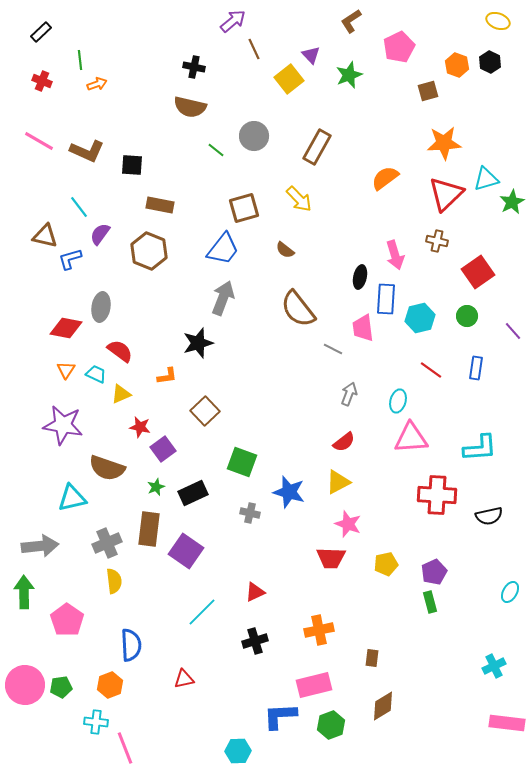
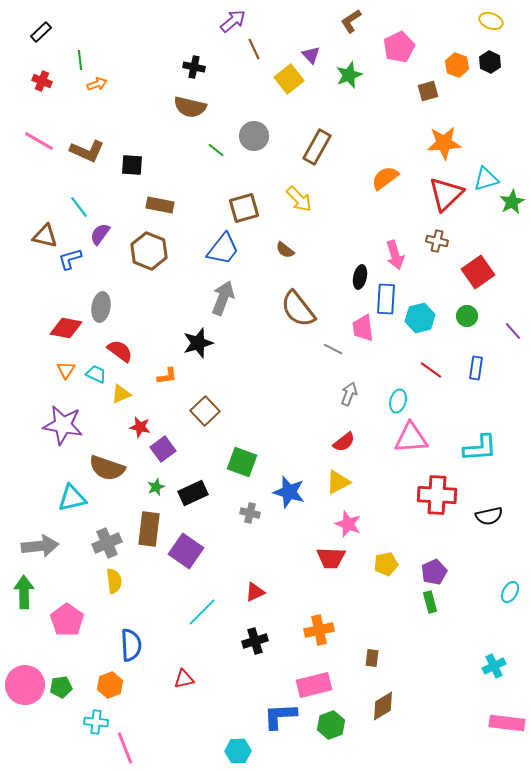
yellow ellipse at (498, 21): moved 7 px left
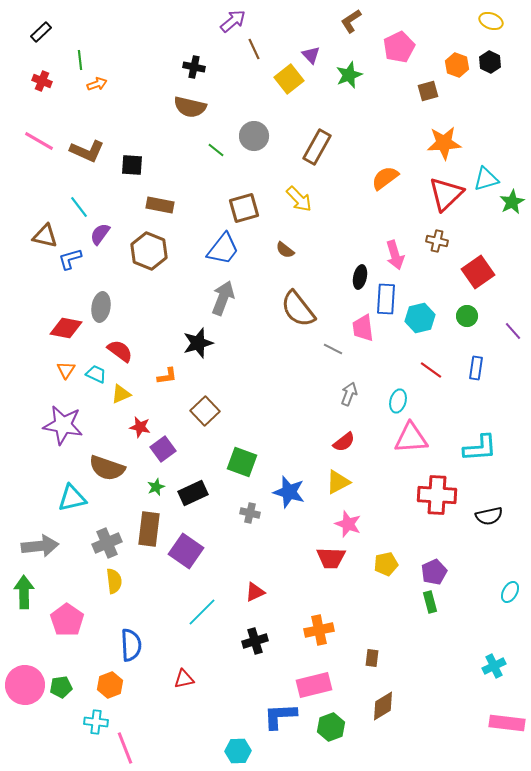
green hexagon at (331, 725): moved 2 px down
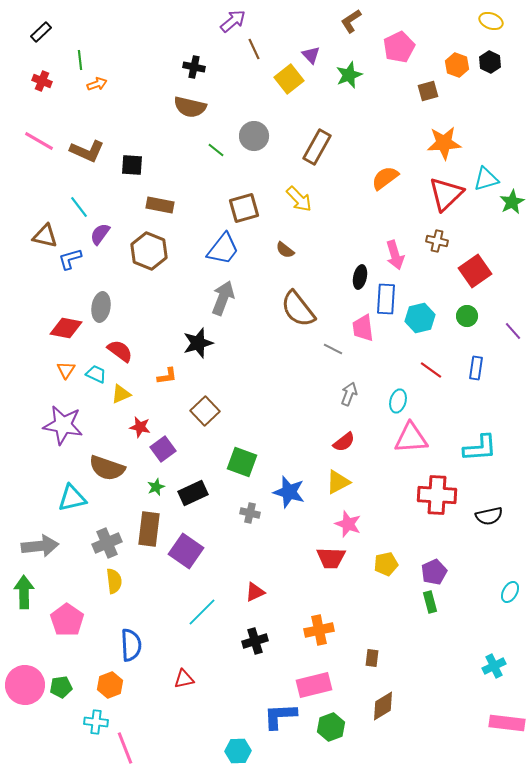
red square at (478, 272): moved 3 px left, 1 px up
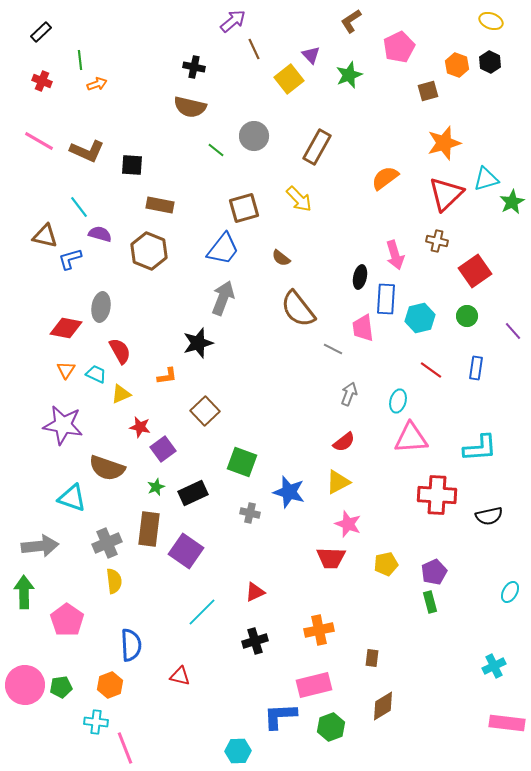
orange star at (444, 143): rotated 12 degrees counterclockwise
purple semicircle at (100, 234): rotated 70 degrees clockwise
brown semicircle at (285, 250): moved 4 px left, 8 px down
red semicircle at (120, 351): rotated 24 degrees clockwise
cyan triangle at (72, 498): rotated 32 degrees clockwise
red triangle at (184, 679): moved 4 px left, 3 px up; rotated 25 degrees clockwise
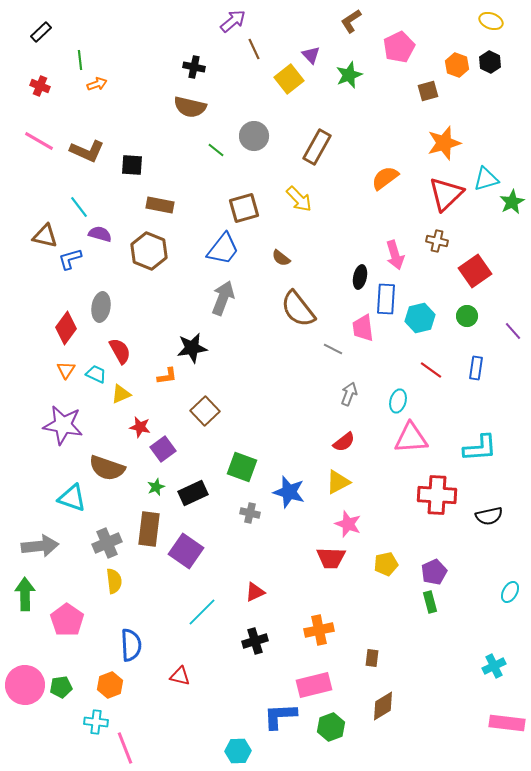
red cross at (42, 81): moved 2 px left, 5 px down
red diamond at (66, 328): rotated 64 degrees counterclockwise
black star at (198, 343): moved 6 px left, 5 px down; rotated 8 degrees clockwise
green square at (242, 462): moved 5 px down
green arrow at (24, 592): moved 1 px right, 2 px down
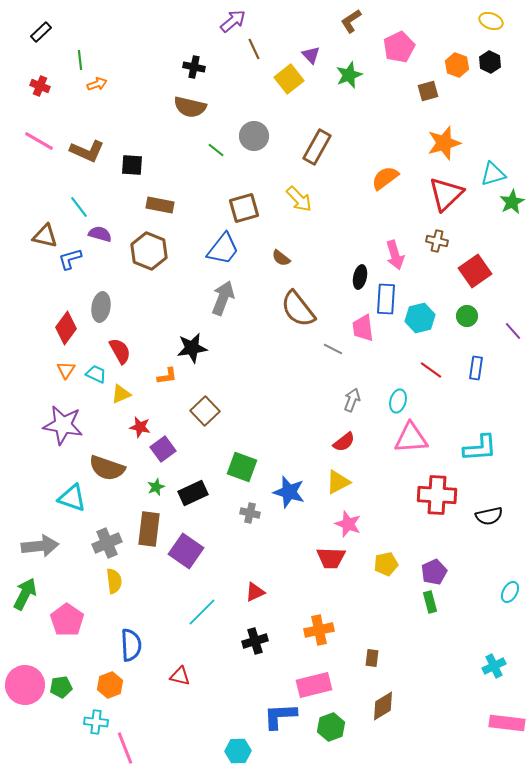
cyan triangle at (486, 179): moved 7 px right, 5 px up
gray arrow at (349, 394): moved 3 px right, 6 px down
green arrow at (25, 594): rotated 28 degrees clockwise
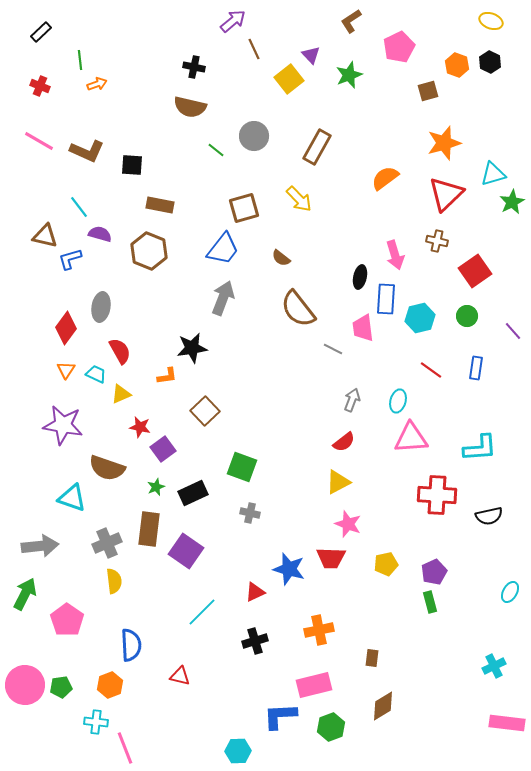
blue star at (289, 492): moved 77 px down
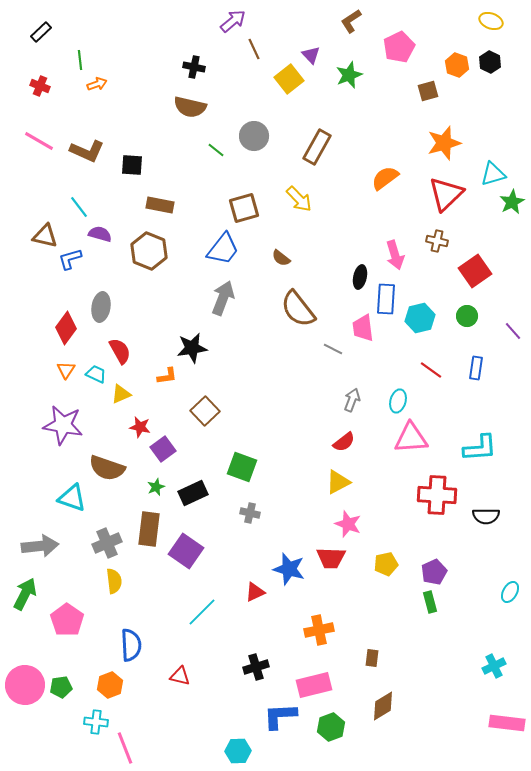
black semicircle at (489, 516): moved 3 px left; rotated 12 degrees clockwise
black cross at (255, 641): moved 1 px right, 26 px down
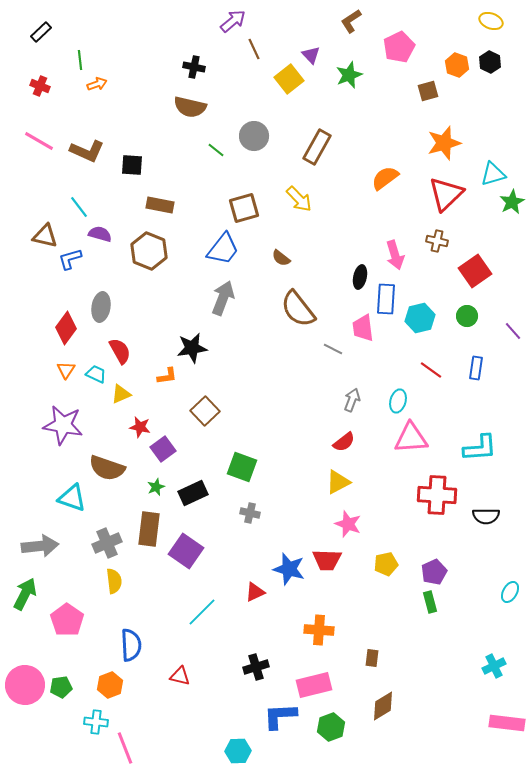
red trapezoid at (331, 558): moved 4 px left, 2 px down
orange cross at (319, 630): rotated 16 degrees clockwise
